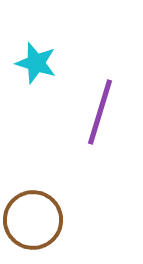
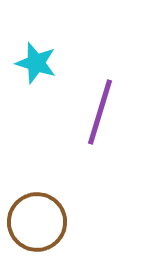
brown circle: moved 4 px right, 2 px down
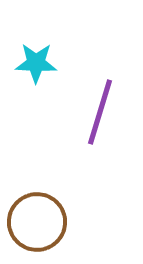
cyan star: rotated 15 degrees counterclockwise
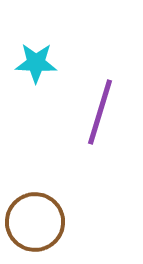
brown circle: moved 2 px left
